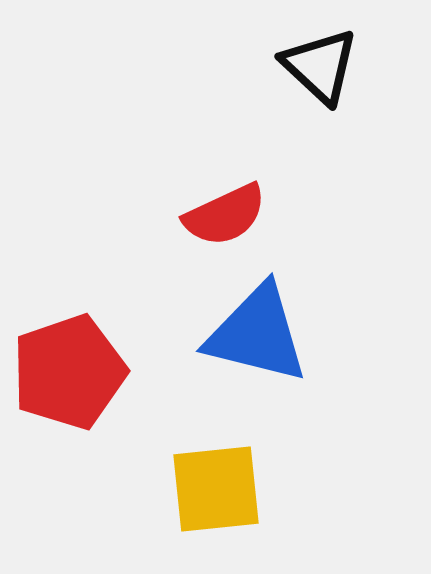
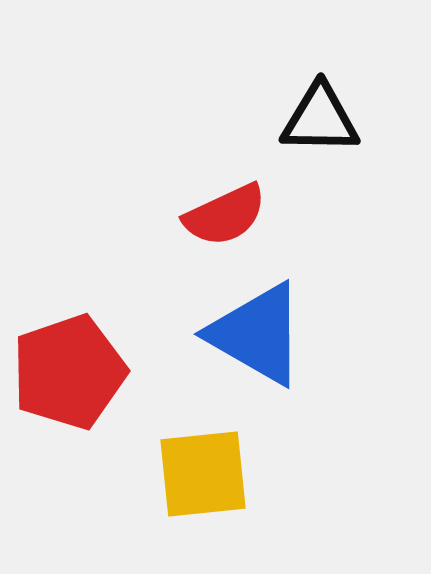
black triangle: moved 53 px down; rotated 42 degrees counterclockwise
blue triangle: rotated 16 degrees clockwise
yellow square: moved 13 px left, 15 px up
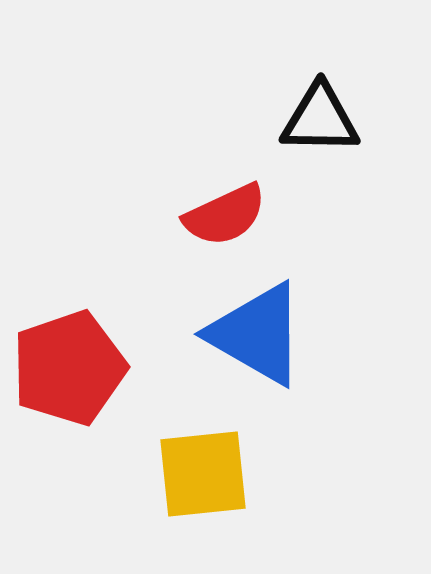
red pentagon: moved 4 px up
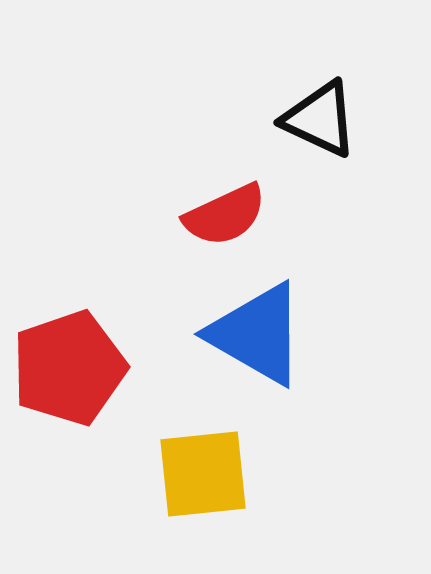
black triangle: rotated 24 degrees clockwise
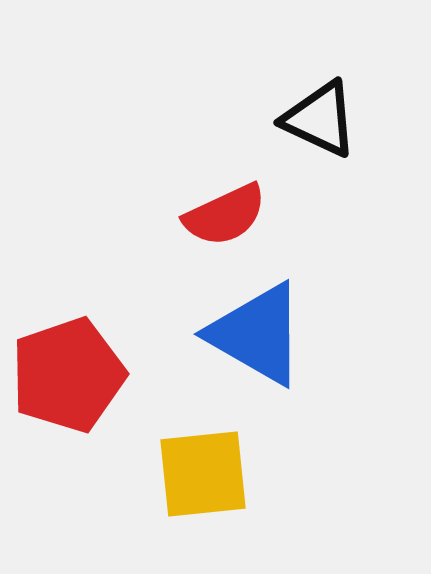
red pentagon: moved 1 px left, 7 px down
